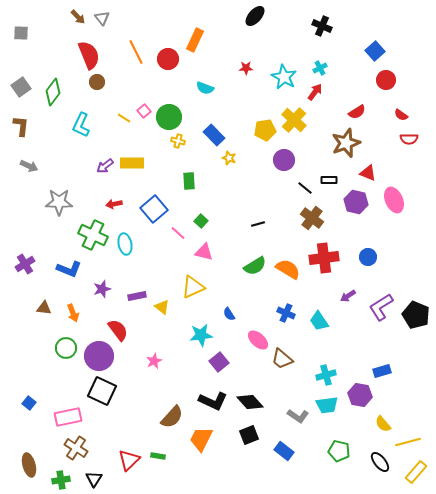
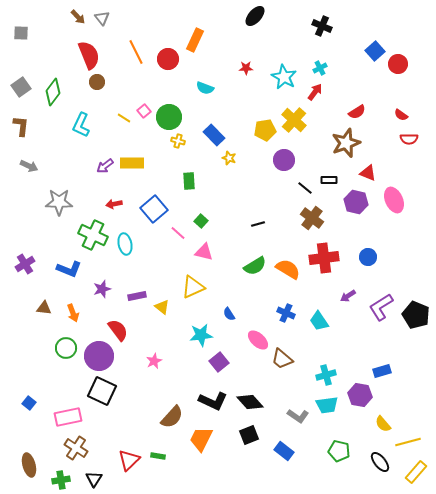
red circle at (386, 80): moved 12 px right, 16 px up
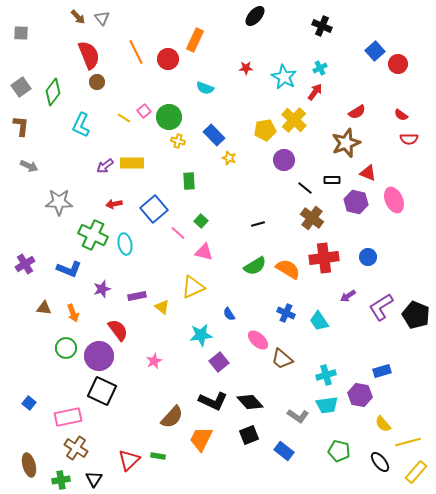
black rectangle at (329, 180): moved 3 px right
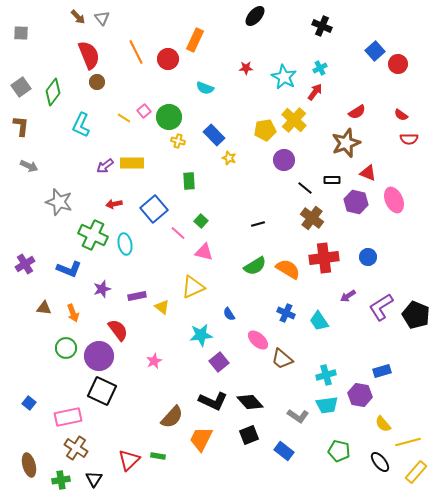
gray star at (59, 202): rotated 16 degrees clockwise
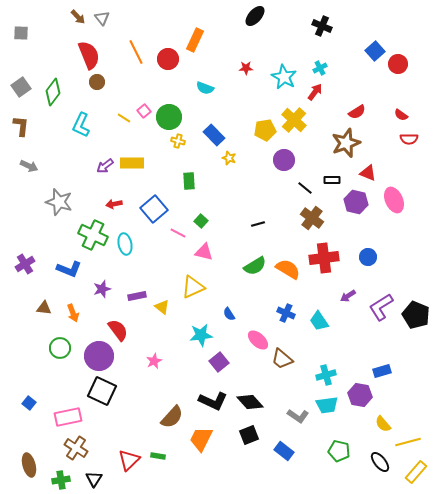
pink line at (178, 233): rotated 14 degrees counterclockwise
green circle at (66, 348): moved 6 px left
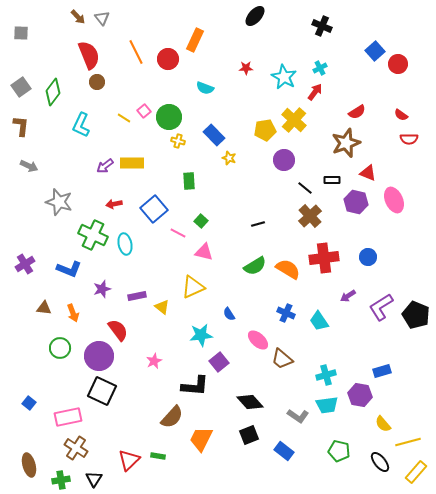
brown cross at (312, 218): moved 2 px left, 2 px up; rotated 10 degrees clockwise
black L-shape at (213, 401): moved 18 px left, 15 px up; rotated 20 degrees counterclockwise
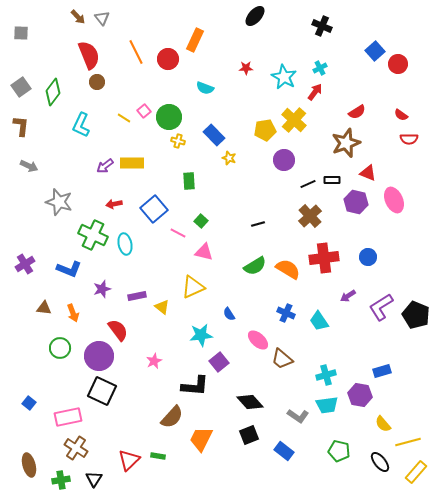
black line at (305, 188): moved 3 px right, 4 px up; rotated 63 degrees counterclockwise
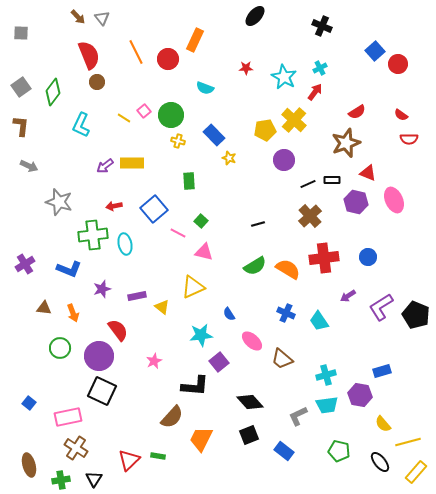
green circle at (169, 117): moved 2 px right, 2 px up
red arrow at (114, 204): moved 2 px down
green cross at (93, 235): rotated 32 degrees counterclockwise
pink ellipse at (258, 340): moved 6 px left, 1 px down
gray L-shape at (298, 416): rotated 120 degrees clockwise
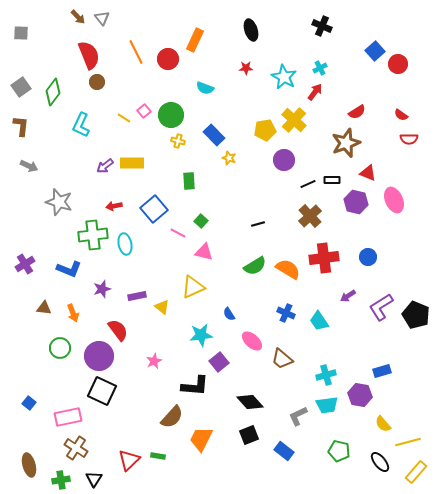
black ellipse at (255, 16): moved 4 px left, 14 px down; rotated 60 degrees counterclockwise
